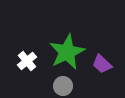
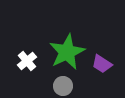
purple trapezoid: rotated 10 degrees counterclockwise
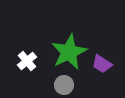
green star: moved 2 px right
gray circle: moved 1 px right, 1 px up
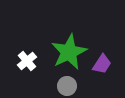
purple trapezoid: rotated 90 degrees counterclockwise
gray circle: moved 3 px right, 1 px down
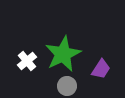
green star: moved 6 px left, 2 px down
purple trapezoid: moved 1 px left, 5 px down
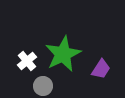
gray circle: moved 24 px left
